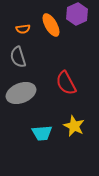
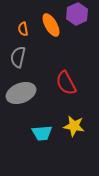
orange semicircle: rotated 88 degrees clockwise
gray semicircle: rotated 30 degrees clockwise
yellow star: rotated 15 degrees counterclockwise
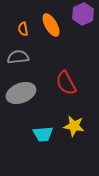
purple hexagon: moved 6 px right
gray semicircle: rotated 70 degrees clockwise
cyan trapezoid: moved 1 px right, 1 px down
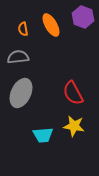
purple hexagon: moved 3 px down; rotated 15 degrees counterclockwise
red semicircle: moved 7 px right, 10 px down
gray ellipse: rotated 44 degrees counterclockwise
cyan trapezoid: moved 1 px down
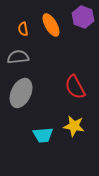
red semicircle: moved 2 px right, 6 px up
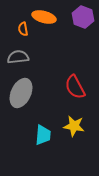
orange ellipse: moved 7 px left, 8 px up; rotated 45 degrees counterclockwise
cyan trapezoid: rotated 80 degrees counterclockwise
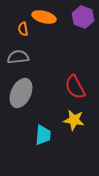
yellow star: moved 6 px up
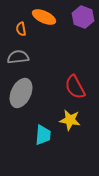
orange ellipse: rotated 10 degrees clockwise
orange semicircle: moved 2 px left
yellow star: moved 4 px left
